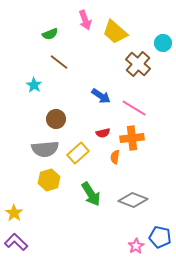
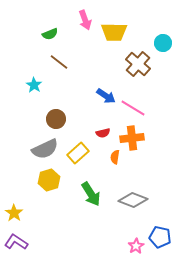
yellow trapezoid: moved 1 px left; rotated 40 degrees counterclockwise
blue arrow: moved 5 px right
pink line: moved 1 px left
gray semicircle: rotated 20 degrees counterclockwise
purple L-shape: rotated 10 degrees counterclockwise
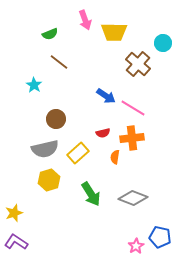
gray semicircle: rotated 12 degrees clockwise
gray diamond: moved 2 px up
yellow star: rotated 18 degrees clockwise
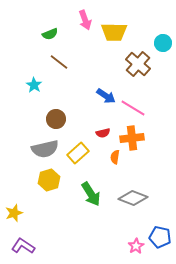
purple L-shape: moved 7 px right, 4 px down
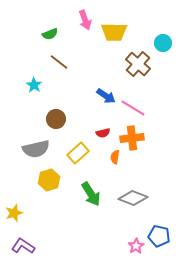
gray semicircle: moved 9 px left
blue pentagon: moved 1 px left, 1 px up
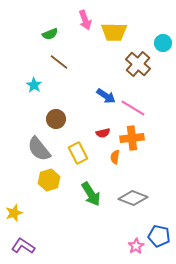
gray semicircle: moved 3 px right; rotated 64 degrees clockwise
yellow rectangle: rotated 75 degrees counterclockwise
